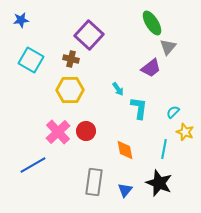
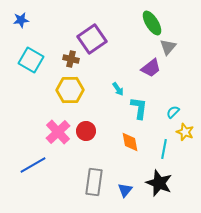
purple square: moved 3 px right, 4 px down; rotated 12 degrees clockwise
orange diamond: moved 5 px right, 8 px up
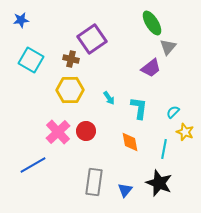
cyan arrow: moved 9 px left, 9 px down
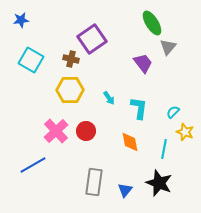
purple trapezoid: moved 8 px left, 5 px up; rotated 90 degrees counterclockwise
pink cross: moved 2 px left, 1 px up
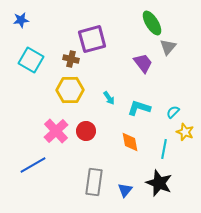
purple square: rotated 20 degrees clockwise
cyan L-shape: rotated 80 degrees counterclockwise
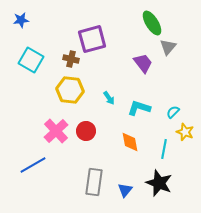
yellow hexagon: rotated 8 degrees clockwise
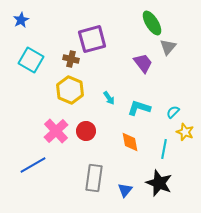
blue star: rotated 21 degrees counterclockwise
yellow hexagon: rotated 16 degrees clockwise
gray rectangle: moved 4 px up
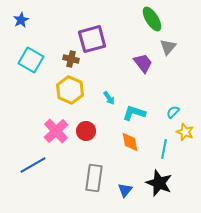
green ellipse: moved 4 px up
cyan L-shape: moved 5 px left, 5 px down
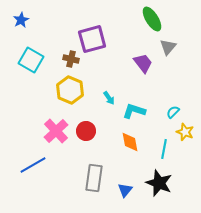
cyan L-shape: moved 2 px up
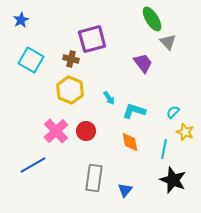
gray triangle: moved 5 px up; rotated 24 degrees counterclockwise
black star: moved 14 px right, 3 px up
